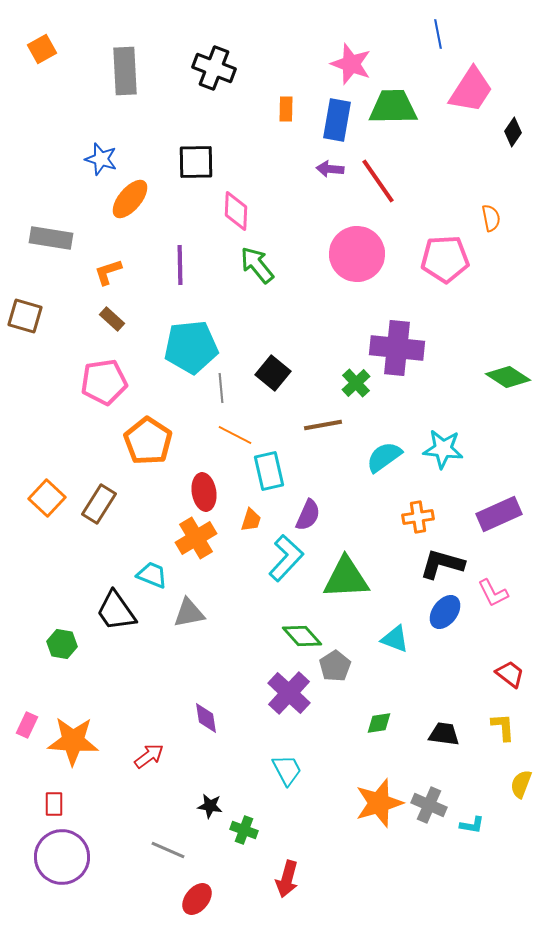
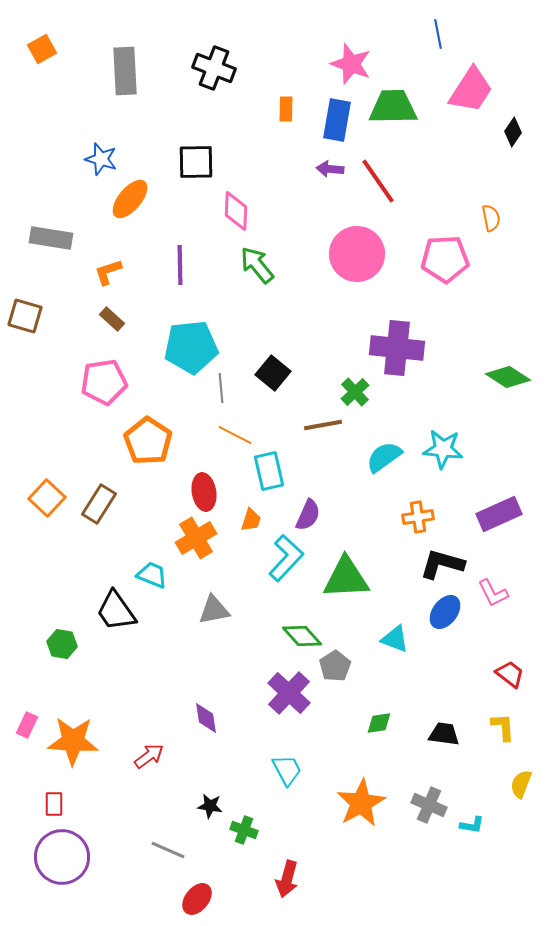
green cross at (356, 383): moved 1 px left, 9 px down
gray triangle at (189, 613): moved 25 px right, 3 px up
orange star at (379, 803): moved 18 px left; rotated 12 degrees counterclockwise
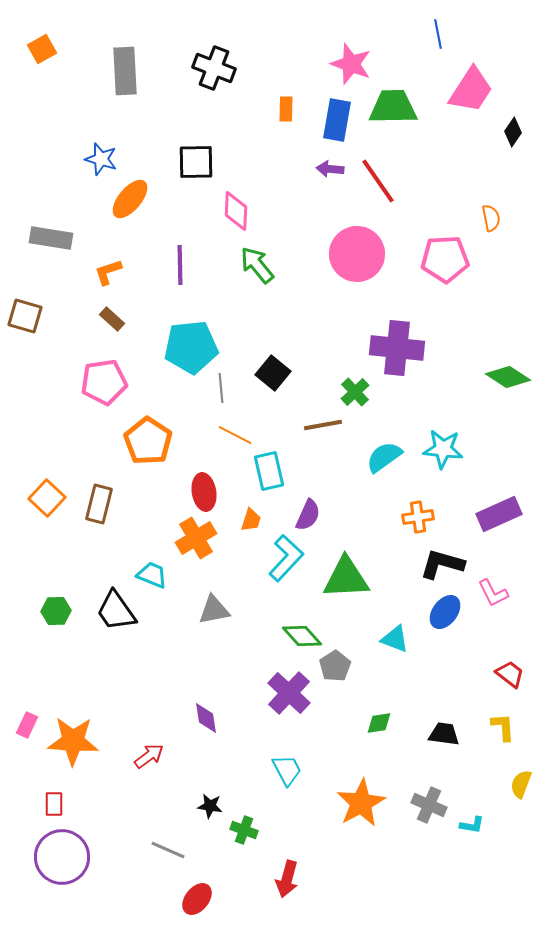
brown rectangle at (99, 504): rotated 18 degrees counterclockwise
green hexagon at (62, 644): moved 6 px left, 33 px up; rotated 12 degrees counterclockwise
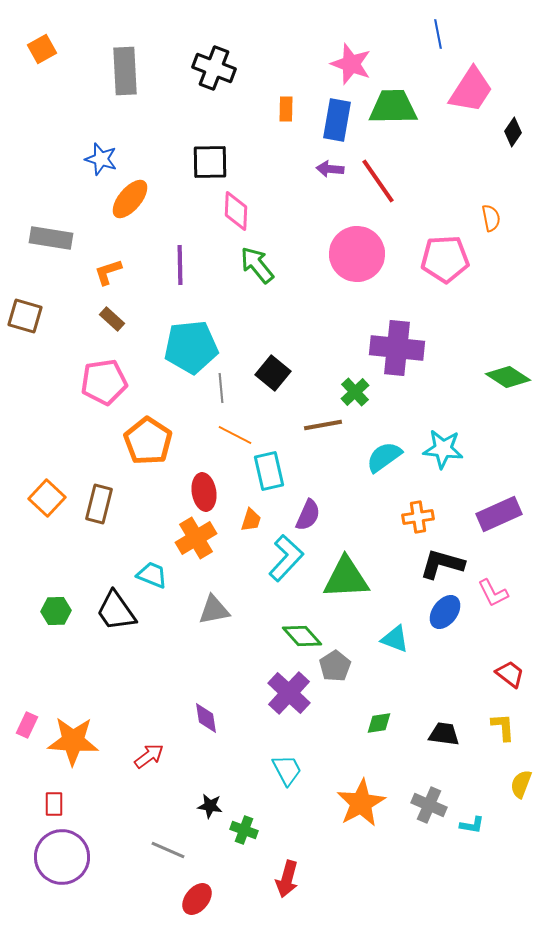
black square at (196, 162): moved 14 px right
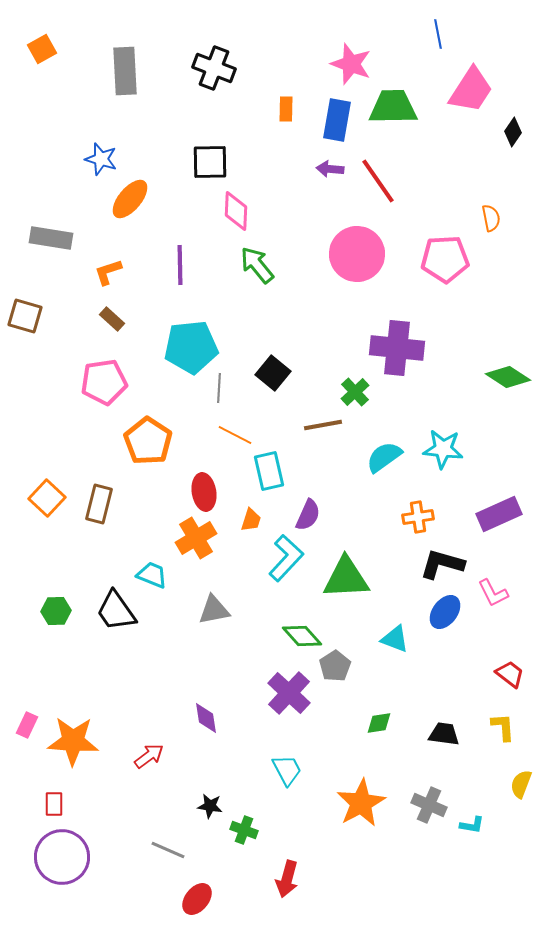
gray line at (221, 388): moved 2 px left; rotated 8 degrees clockwise
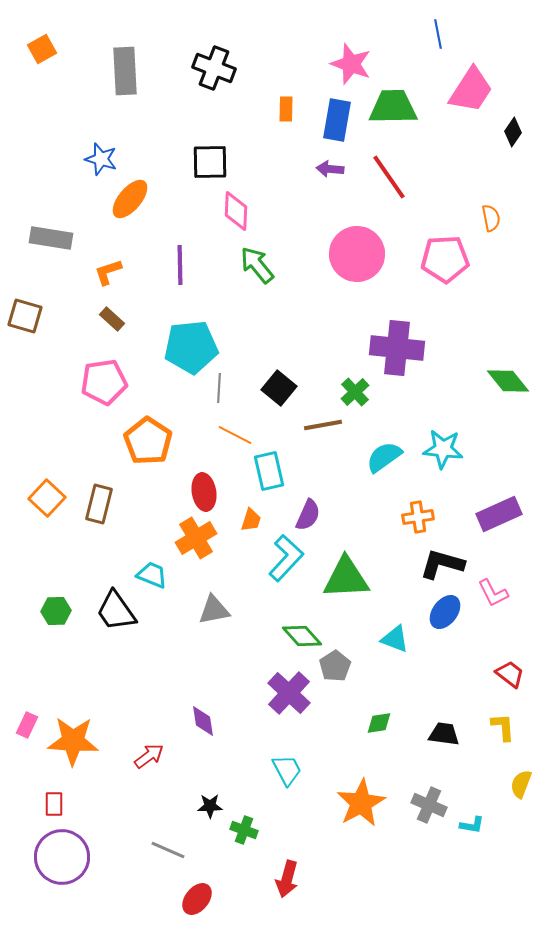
red line at (378, 181): moved 11 px right, 4 px up
black square at (273, 373): moved 6 px right, 15 px down
green diamond at (508, 377): moved 4 px down; rotated 18 degrees clockwise
purple diamond at (206, 718): moved 3 px left, 3 px down
black star at (210, 806): rotated 10 degrees counterclockwise
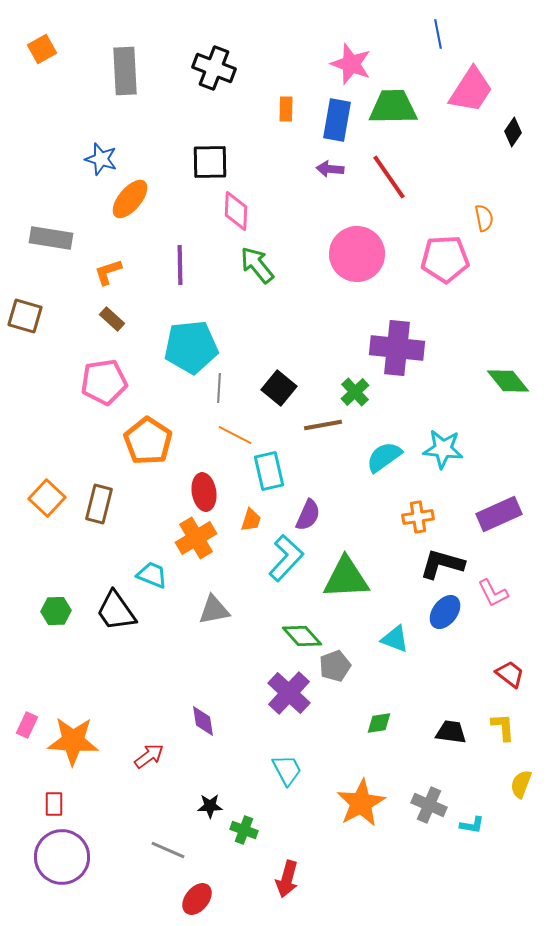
orange semicircle at (491, 218): moved 7 px left
gray pentagon at (335, 666): rotated 12 degrees clockwise
black trapezoid at (444, 734): moved 7 px right, 2 px up
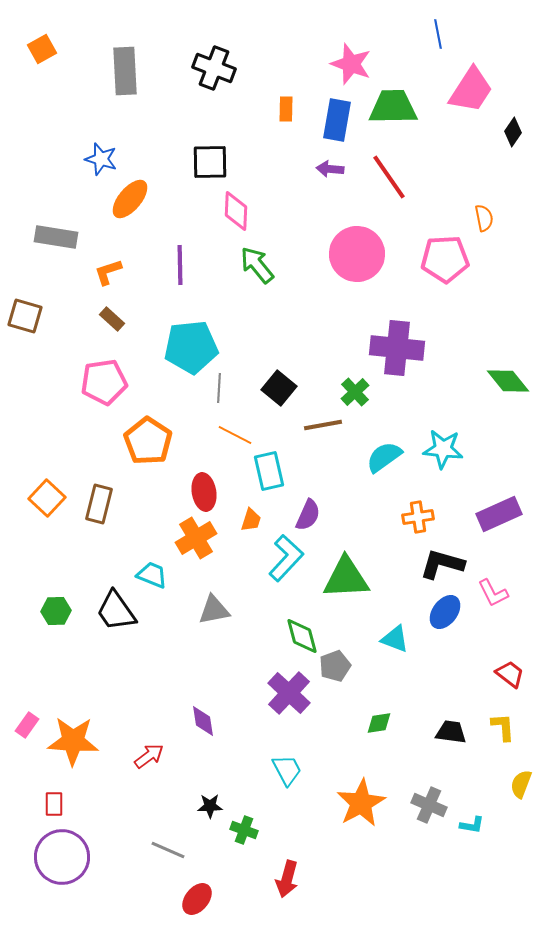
gray rectangle at (51, 238): moved 5 px right, 1 px up
green diamond at (302, 636): rotated 27 degrees clockwise
pink rectangle at (27, 725): rotated 10 degrees clockwise
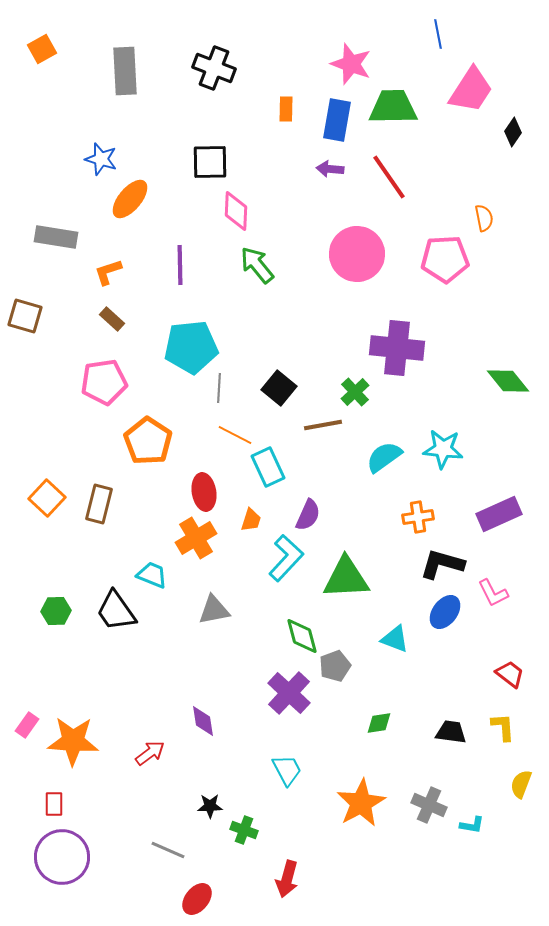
cyan rectangle at (269, 471): moved 1 px left, 4 px up; rotated 12 degrees counterclockwise
red arrow at (149, 756): moved 1 px right, 3 px up
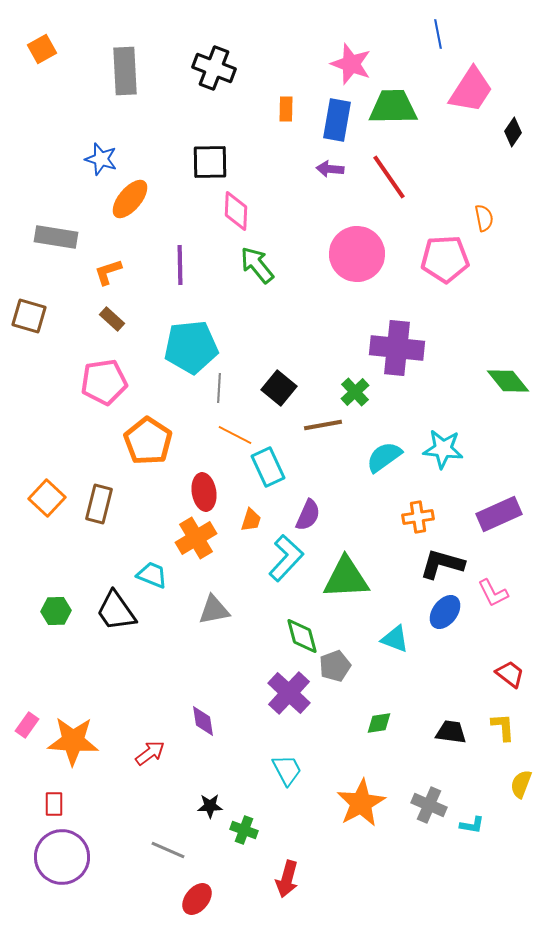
brown square at (25, 316): moved 4 px right
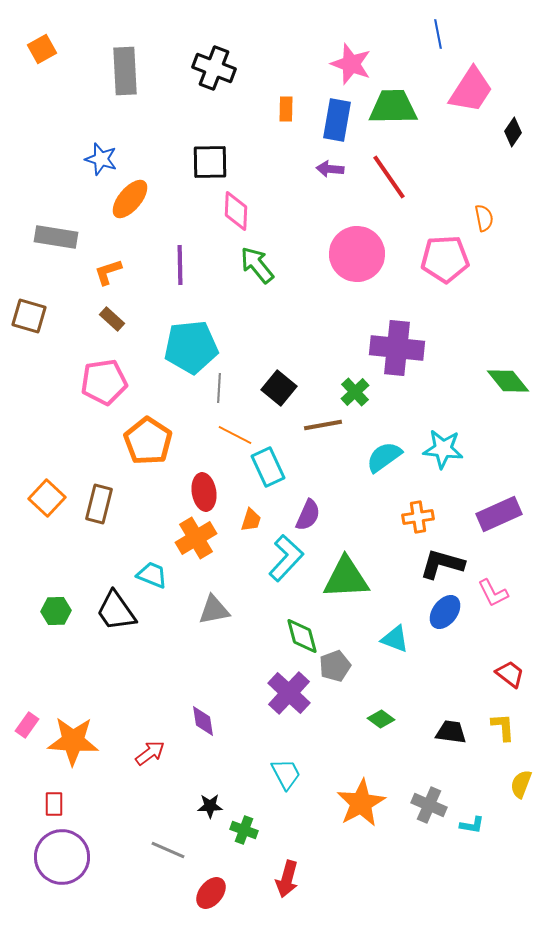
green diamond at (379, 723): moved 2 px right, 4 px up; rotated 44 degrees clockwise
cyan trapezoid at (287, 770): moved 1 px left, 4 px down
red ellipse at (197, 899): moved 14 px right, 6 px up
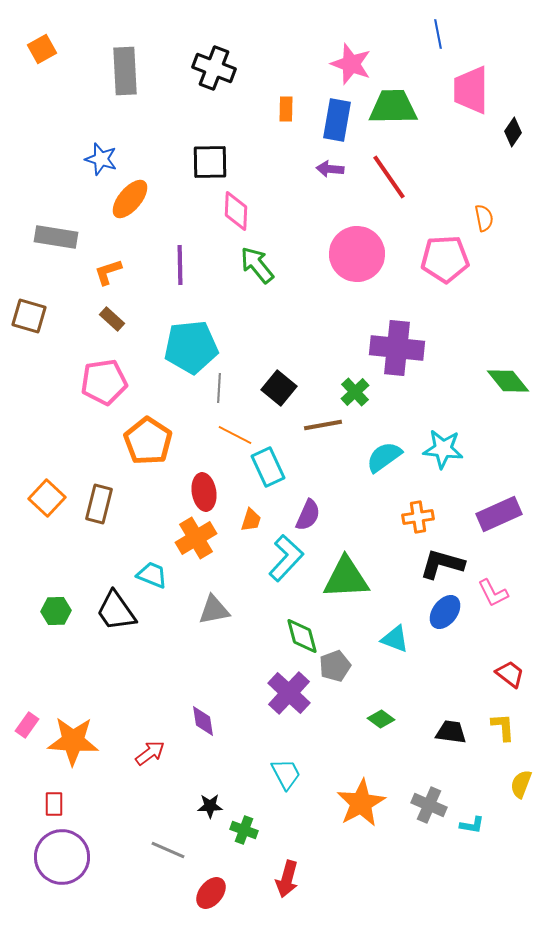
pink trapezoid at (471, 90): rotated 147 degrees clockwise
